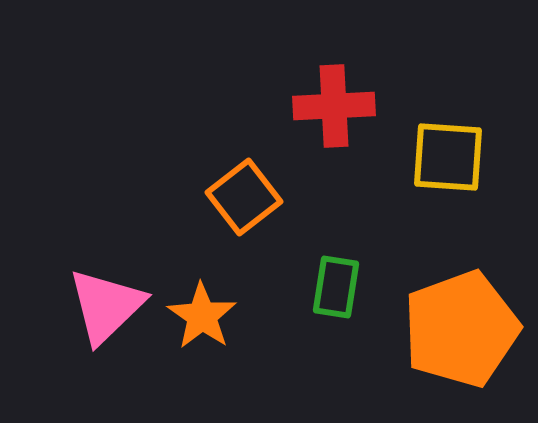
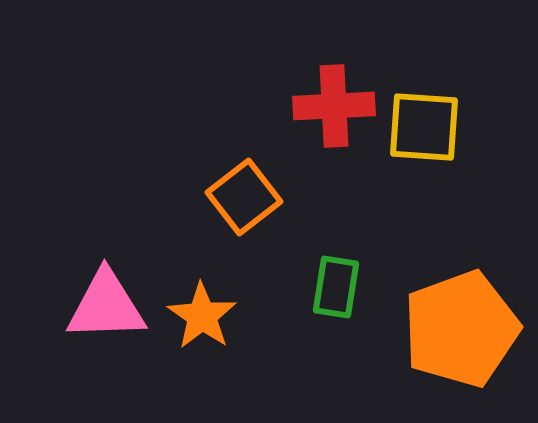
yellow square: moved 24 px left, 30 px up
pink triangle: rotated 42 degrees clockwise
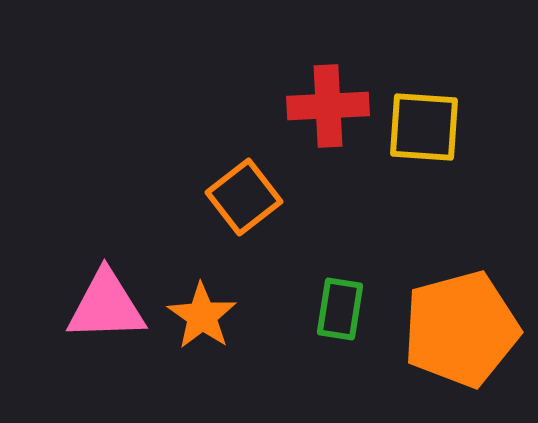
red cross: moved 6 px left
green rectangle: moved 4 px right, 22 px down
orange pentagon: rotated 5 degrees clockwise
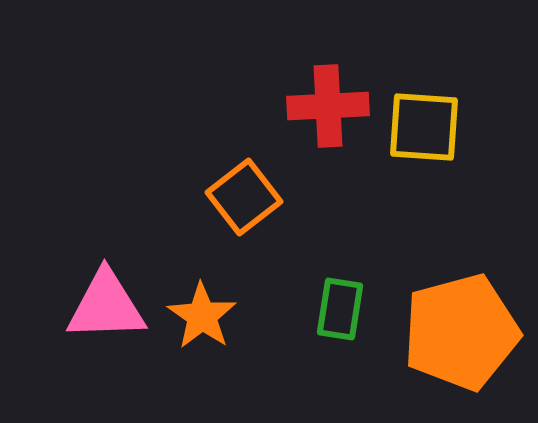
orange pentagon: moved 3 px down
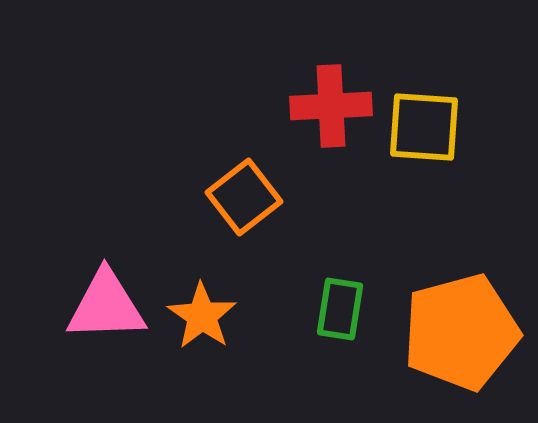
red cross: moved 3 px right
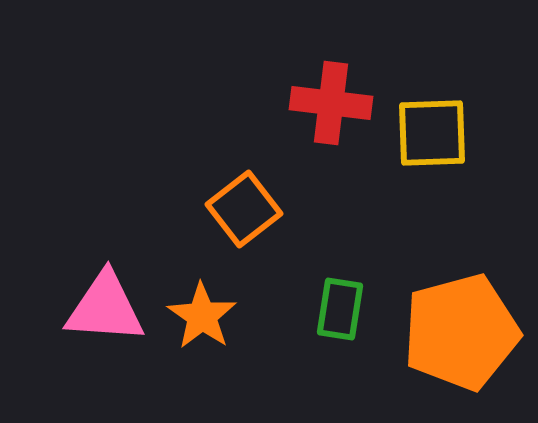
red cross: moved 3 px up; rotated 10 degrees clockwise
yellow square: moved 8 px right, 6 px down; rotated 6 degrees counterclockwise
orange square: moved 12 px down
pink triangle: moved 1 px left, 2 px down; rotated 6 degrees clockwise
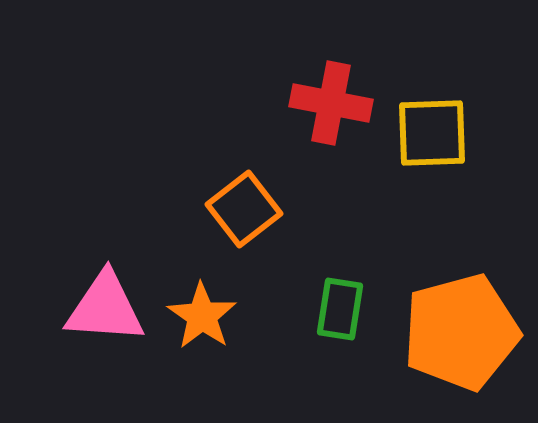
red cross: rotated 4 degrees clockwise
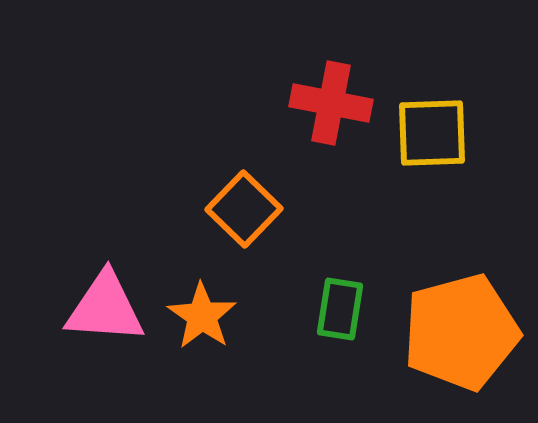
orange square: rotated 8 degrees counterclockwise
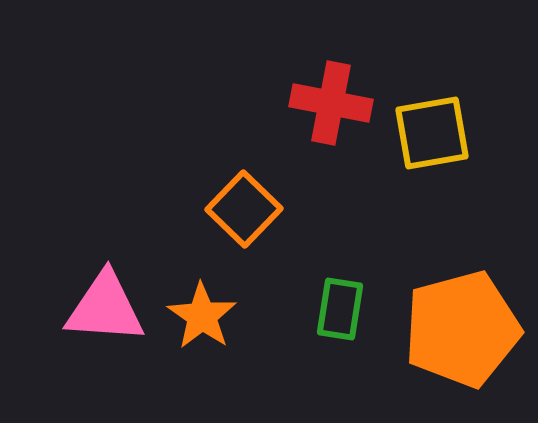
yellow square: rotated 8 degrees counterclockwise
orange pentagon: moved 1 px right, 3 px up
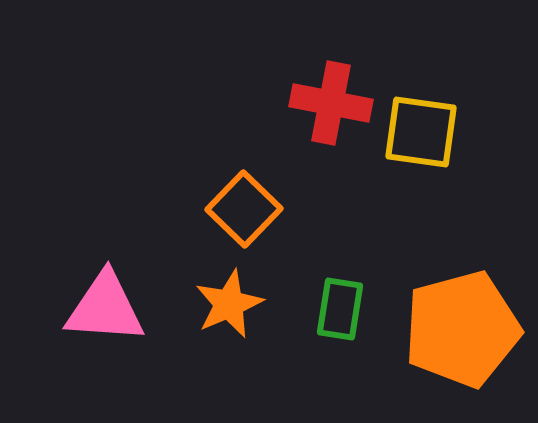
yellow square: moved 11 px left, 1 px up; rotated 18 degrees clockwise
orange star: moved 27 px right, 12 px up; rotated 14 degrees clockwise
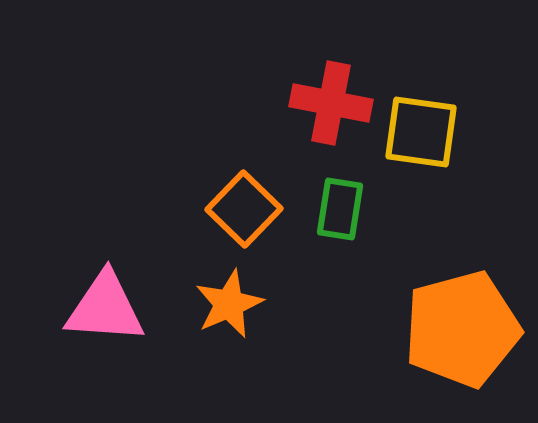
green rectangle: moved 100 px up
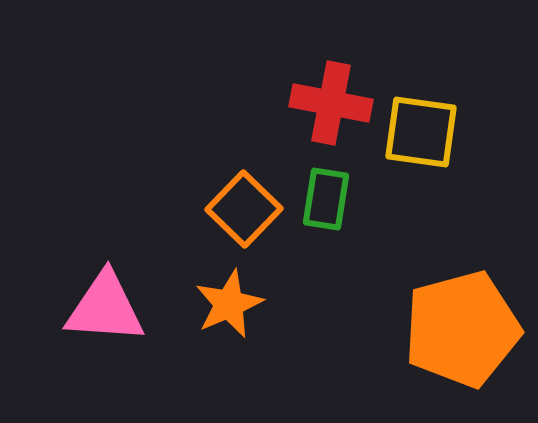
green rectangle: moved 14 px left, 10 px up
